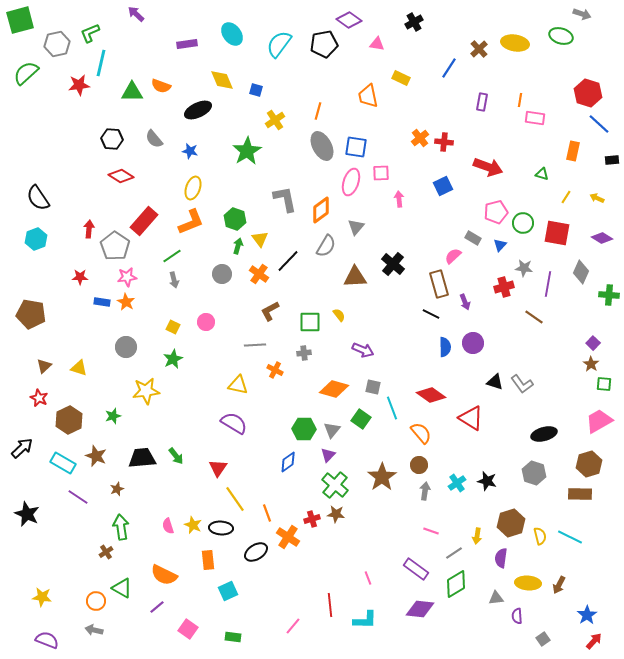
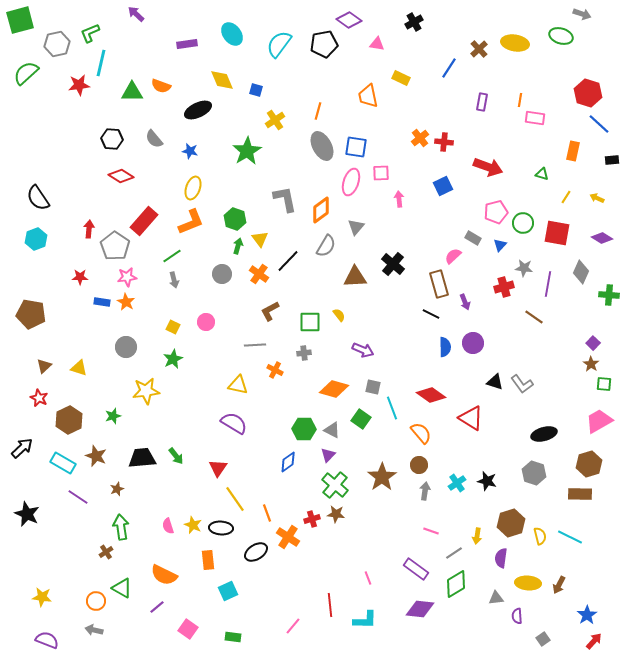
gray triangle at (332, 430): rotated 42 degrees counterclockwise
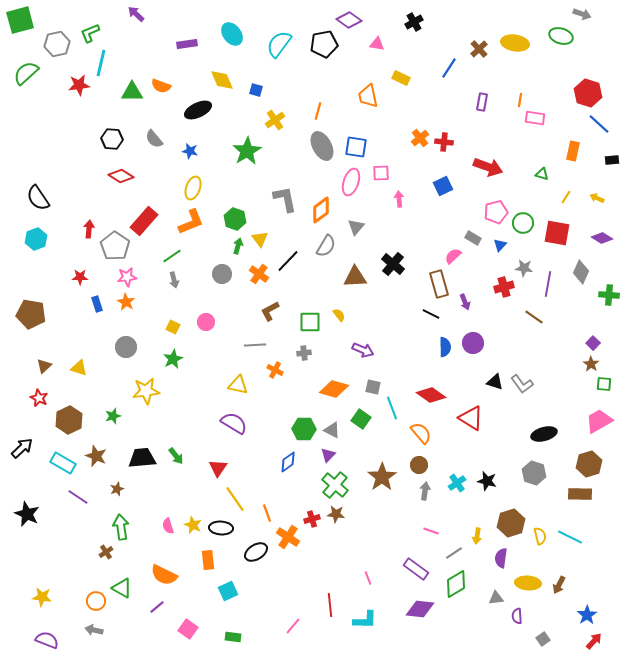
blue rectangle at (102, 302): moved 5 px left, 2 px down; rotated 63 degrees clockwise
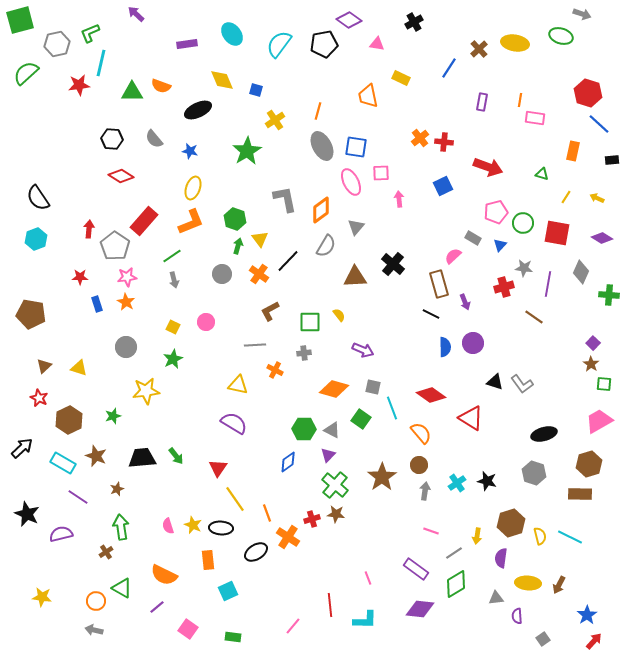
pink ellipse at (351, 182): rotated 44 degrees counterclockwise
purple semicircle at (47, 640): moved 14 px right, 106 px up; rotated 35 degrees counterclockwise
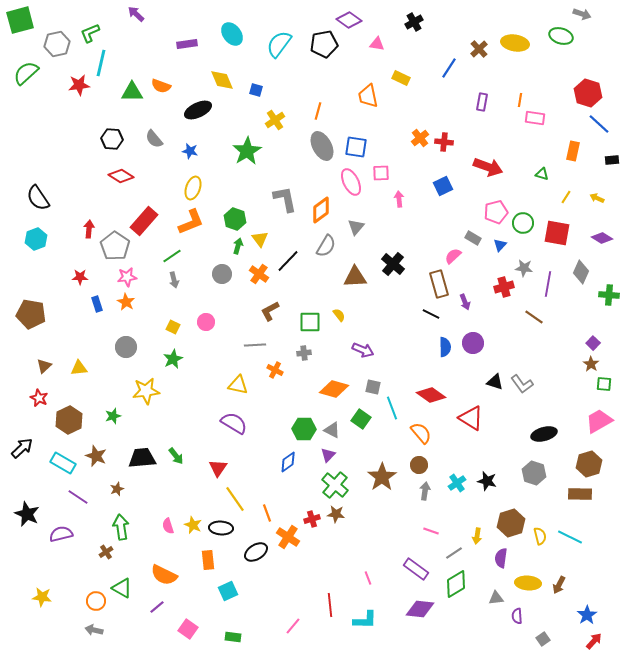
yellow triangle at (79, 368): rotated 24 degrees counterclockwise
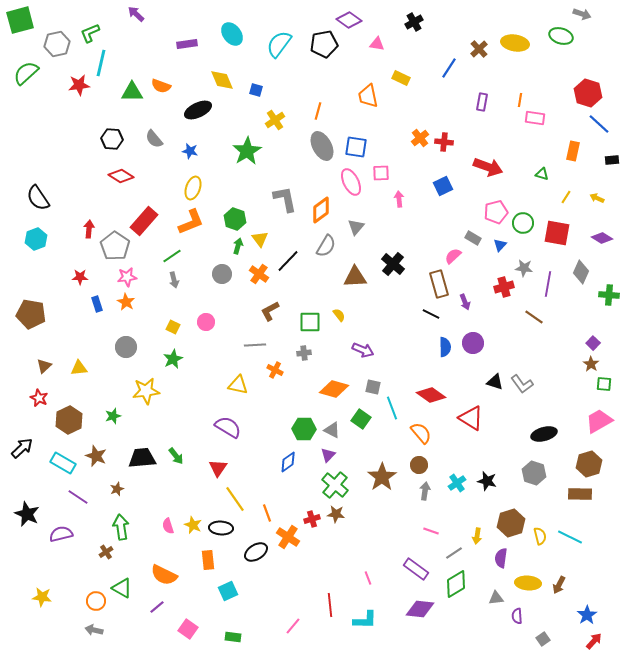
purple semicircle at (234, 423): moved 6 px left, 4 px down
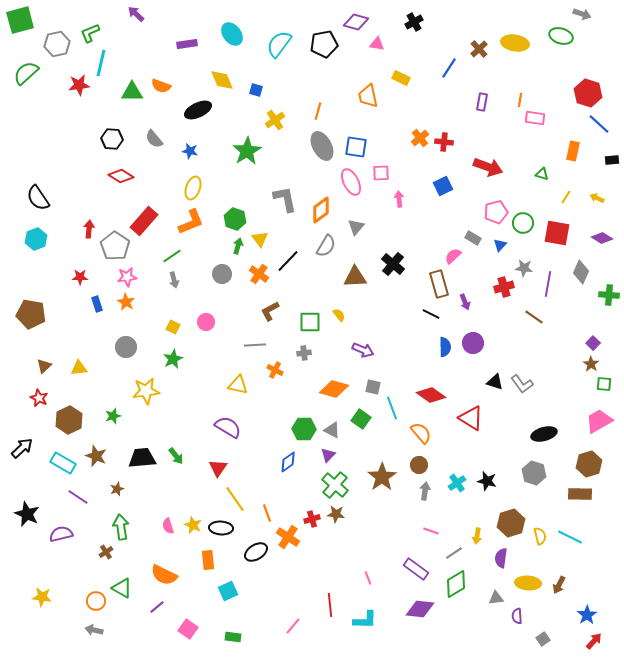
purple diamond at (349, 20): moved 7 px right, 2 px down; rotated 20 degrees counterclockwise
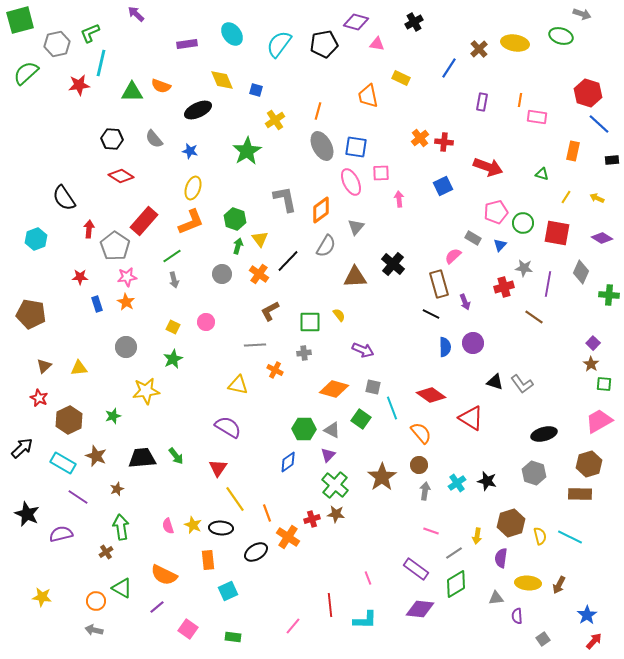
pink rectangle at (535, 118): moved 2 px right, 1 px up
black semicircle at (38, 198): moved 26 px right
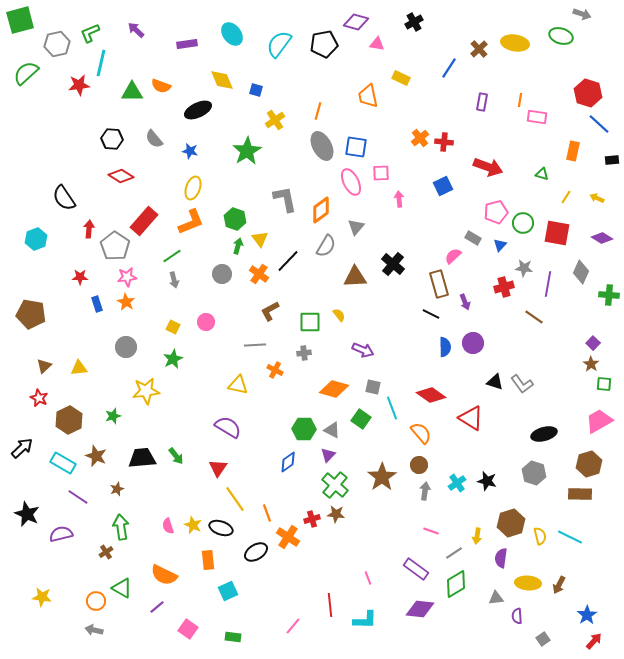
purple arrow at (136, 14): moved 16 px down
black ellipse at (221, 528): rotated 15 degrees clockwise
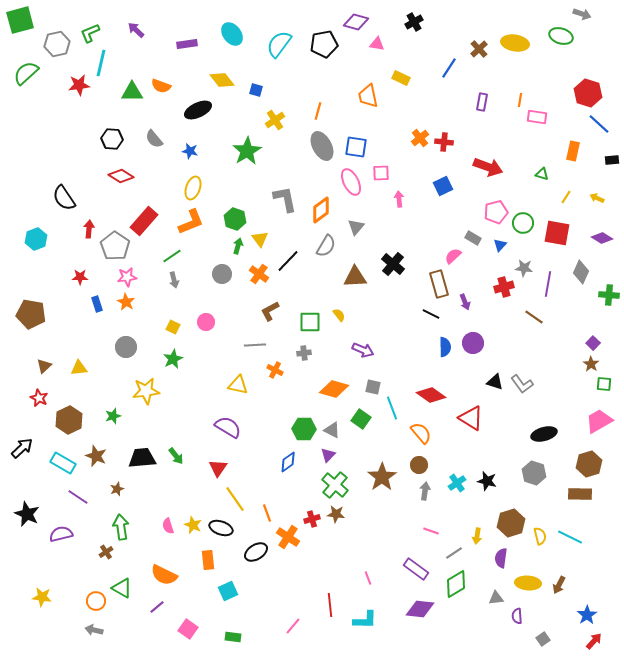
yellow diamond at (222, 80): rotated 15 degrees counterclockwise
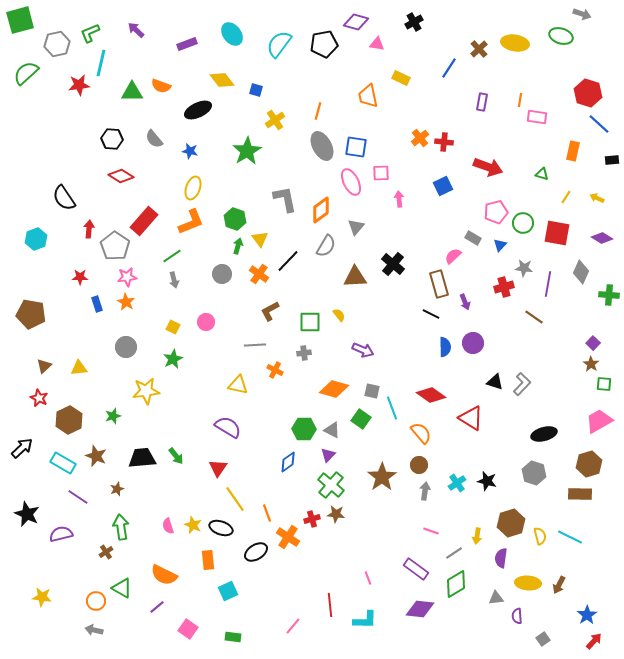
purple rectangle at (187, 44): rotated 12 degrees counterclockwise
gray L-shape at (522, 384): rotated 100 degrees counterclockwise
gray square at (373, 387): moved 1 px left, 4 px down
green cross at (335, 485): moved 4 px left
